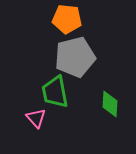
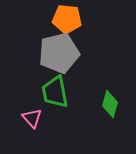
gray pentagon: moved 16 px left, 4 px up
green diamond: rotated 12 degrees clockwise
pink triangle: moved 4 px left
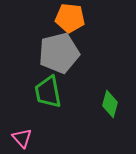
orange pentagon: moved 3 px right, 1 px up
green trapezoid: moved 7 px left
pink triangle: moved 10 px left, 20 px down
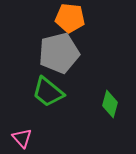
green trapezoid: rotated 40 degrees counterclockwise
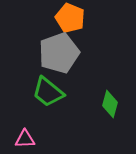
orange pentagon: rotated 16 degrees clockwise
gray pentagon: rotated 6 degrees counterclockwise
pink triangle: moved 3 px right, 1 px down; rotated 50 degrees counterclockwise
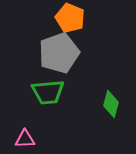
green trapezoid: rotated 44 degrees counterclockwise
green diamond: moved 1 px right
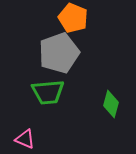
orange pentagon: moved 3 px right
pink triangle: rotated 25 degrees clockwise
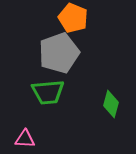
pink triangle: rotated 20 degrees counterclockwise
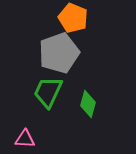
green trapezoid: rotated 120 degrees clockwise
green diamond: moved 23 px left
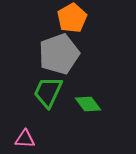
orange pentagon: moved 1 px left; rotated 20 degrees clockwise
gray pentagon: moved 1 px down
green diamond: rotated 52 degrees counterclockwise
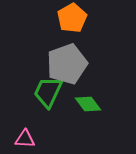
gray pentagon: moved 8 px right, 10 px down
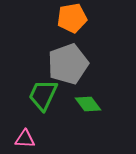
orange pentagon: rotated 20 degrees clockwise
gray pentagon: moved 1 px right
green trapezoid: moved 5 px left, 3 px down
